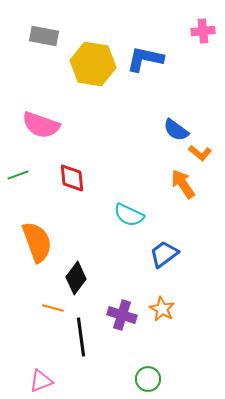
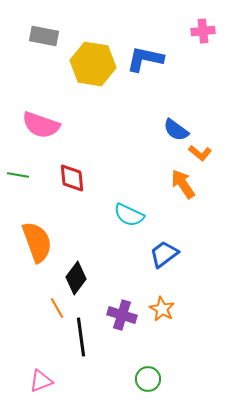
green line: rotated 30 degrees clockwise
orange line: moved 4 px right; rotated 45 degrees clockwise
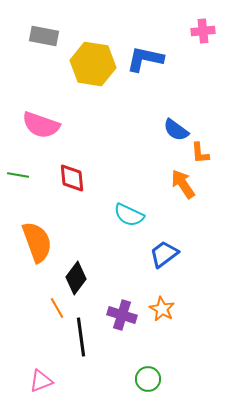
orange L-shape: rotated 45 degrees clockwise
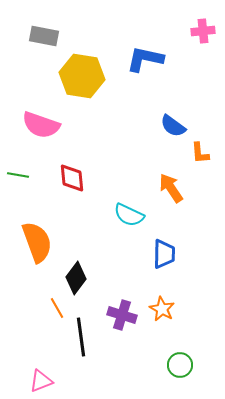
yellow hexagon: moved 11 px left, 12 px down
blue semicircle: moved 3 px left, 4 px up
orange arrow: moved 12 px left, 4 px down
blue trapezoid: rotated 128 degrees clockwise
green circle: moved 32 px right, 14 px up
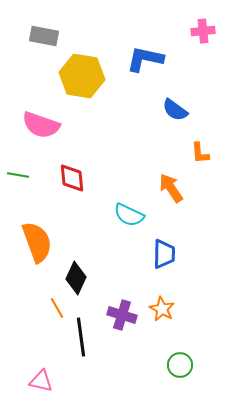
blue semicircle: moved 2 px right, 16 px up
black diamond: rotated 12 degrees counterclockwise
pink triangle: rotated 35 degrees clockwise
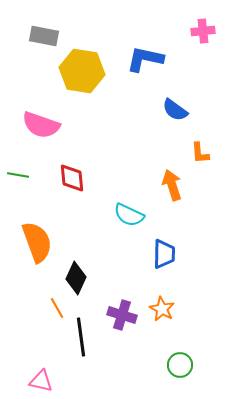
yellow hexagon: moved 5 px up
orange arrow: moved 1 px right, 3 px up; rotated 16 degrees clockwise
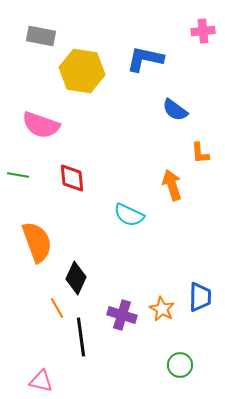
gray rectangle: moved 3 px left
blue trapezoid: moved 36 px right, 43 px down
